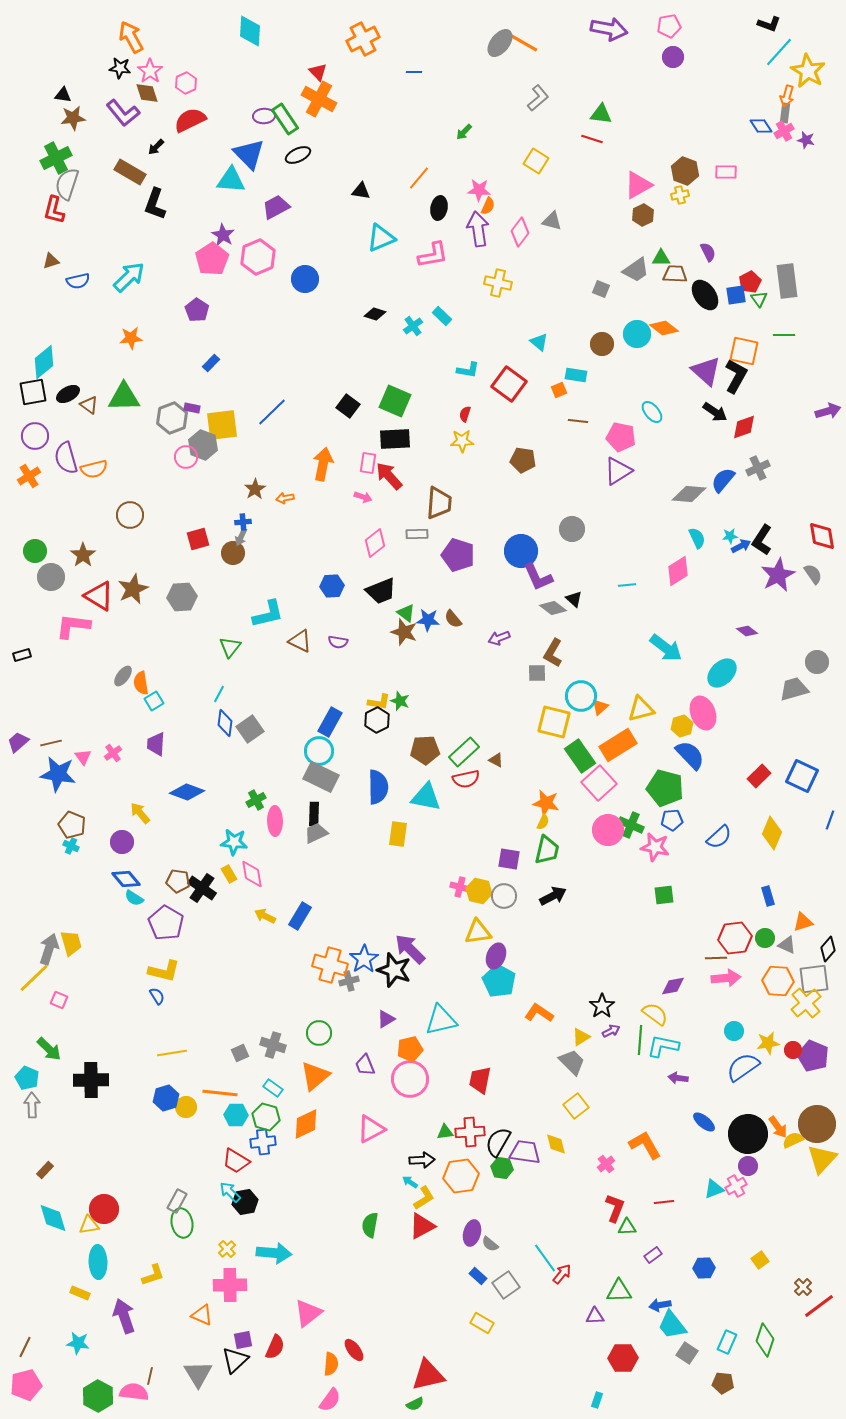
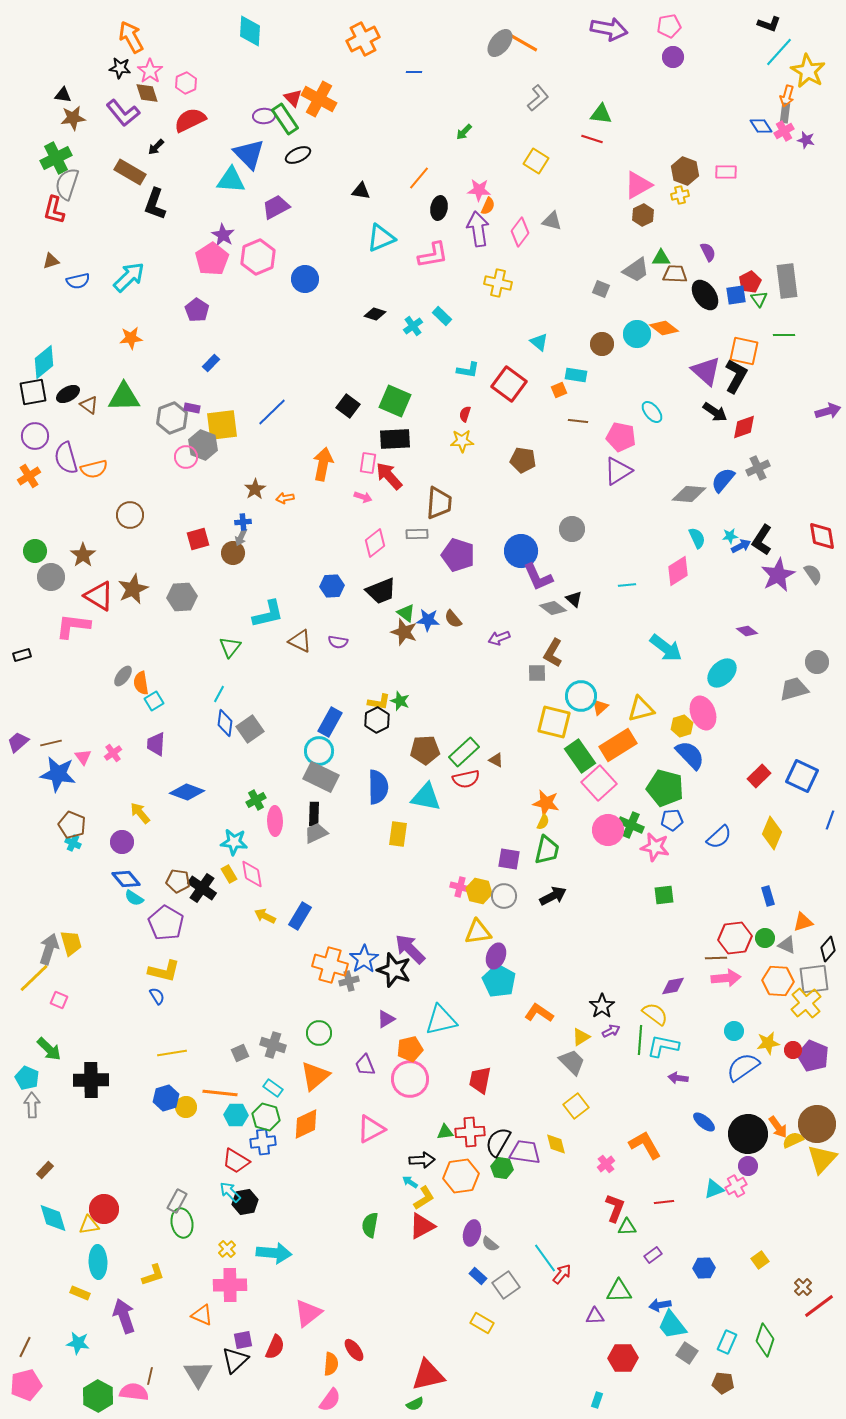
red triangle at (318, 72): moved 25 px left, 26 px down
cyan cross at (71, 846): moved 2 px right, 3 px up
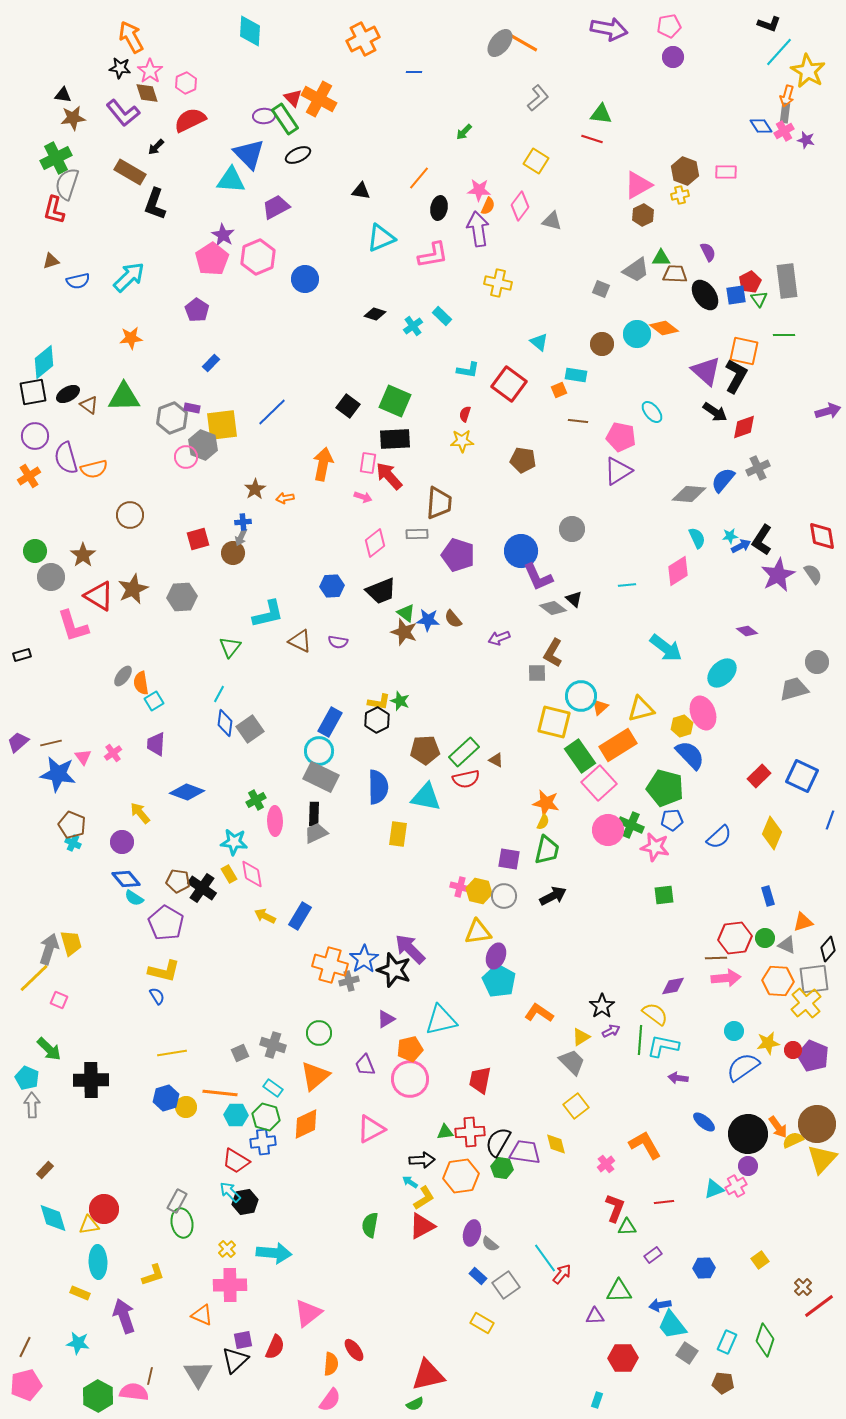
pink diamond at (520, 232): moved 26 px up
pink L-shape at (73, 626): rotated 114 degrees counterclockwise
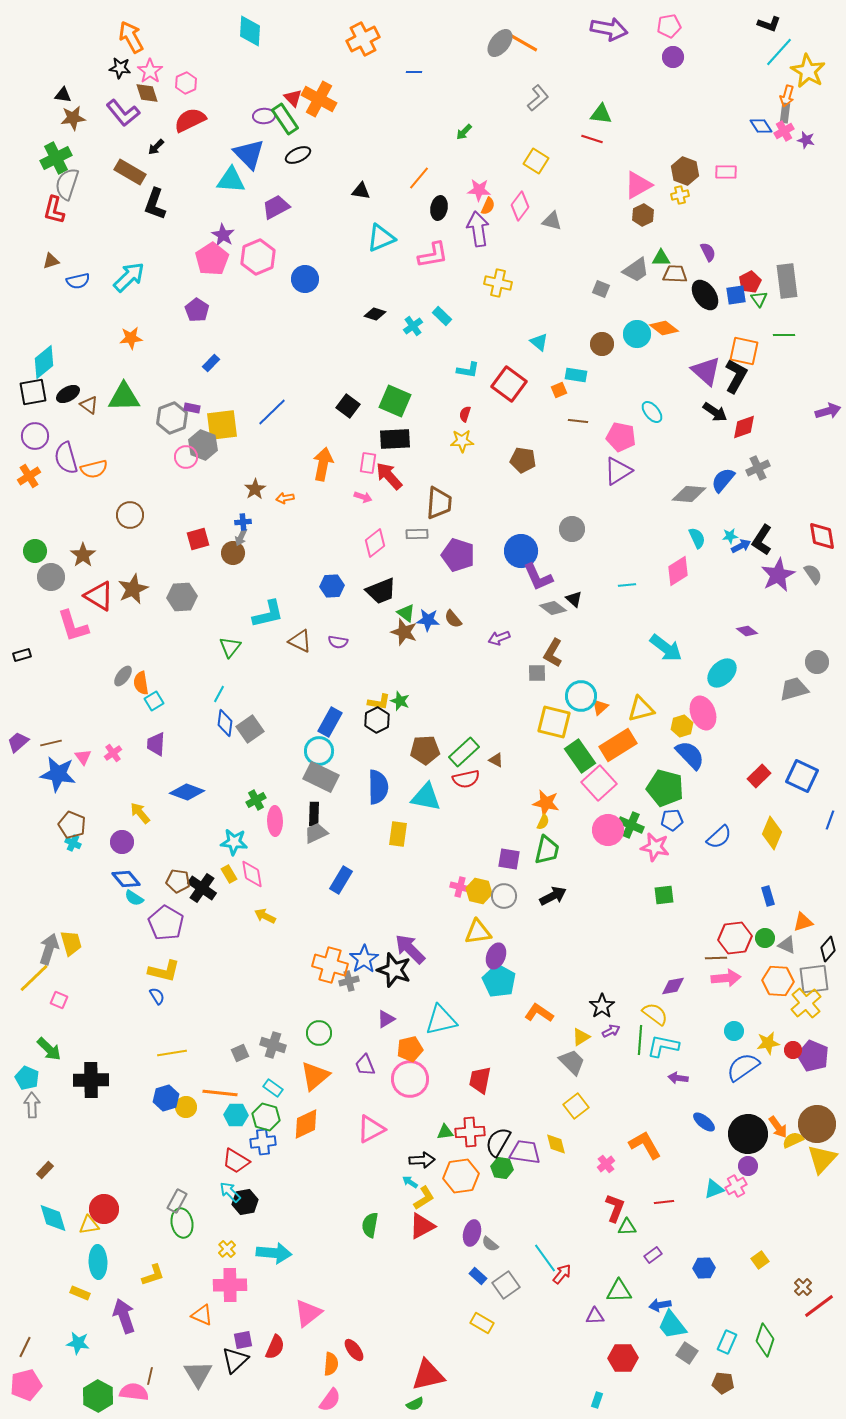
blue rectangle at (300, 916): moved 41 px right, 36 px up
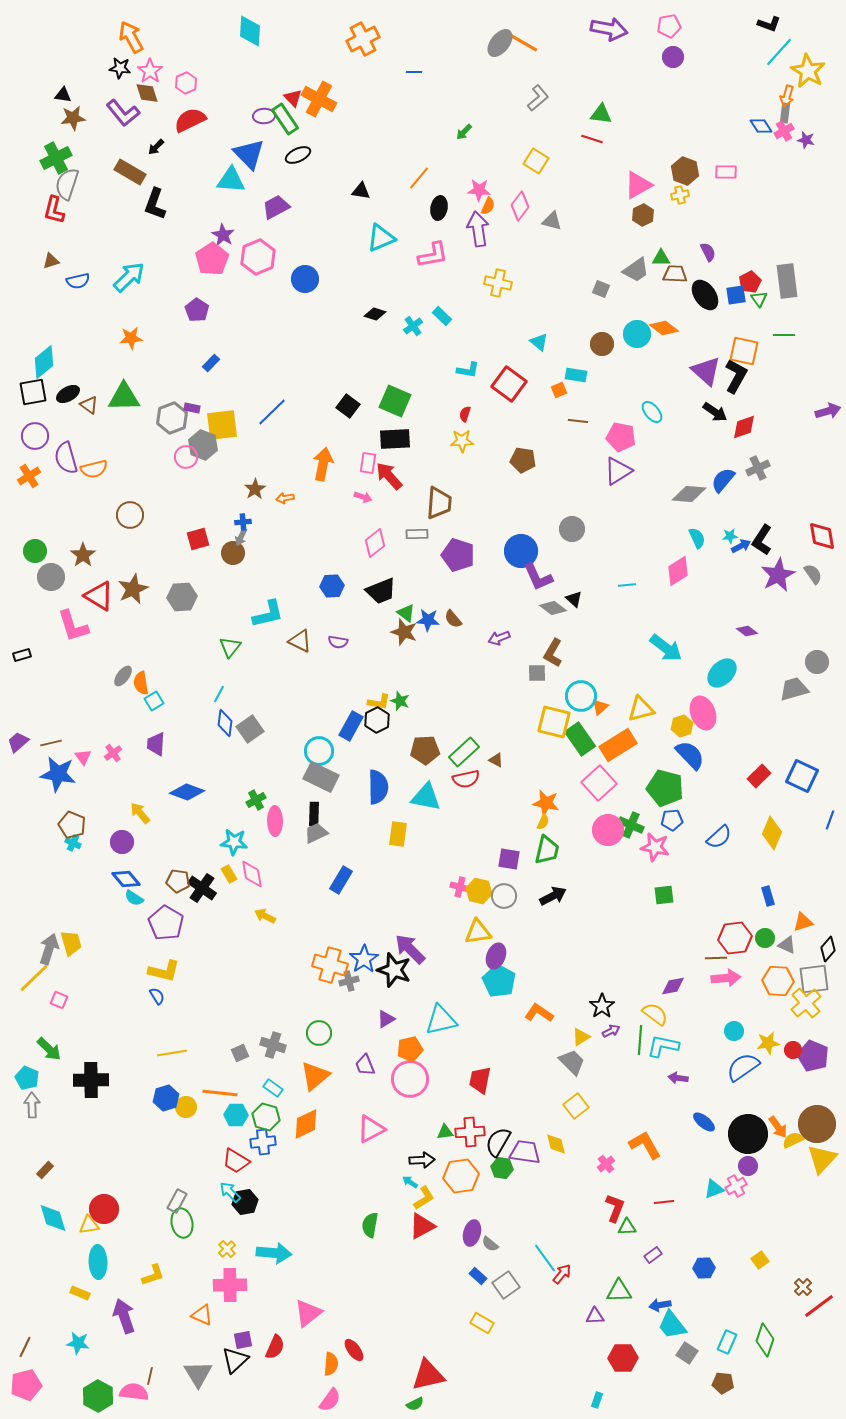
blue rectangle at (330, 722): moved 21 px right, 4 px down
green rectangle at (580, 756): moved 17 px up
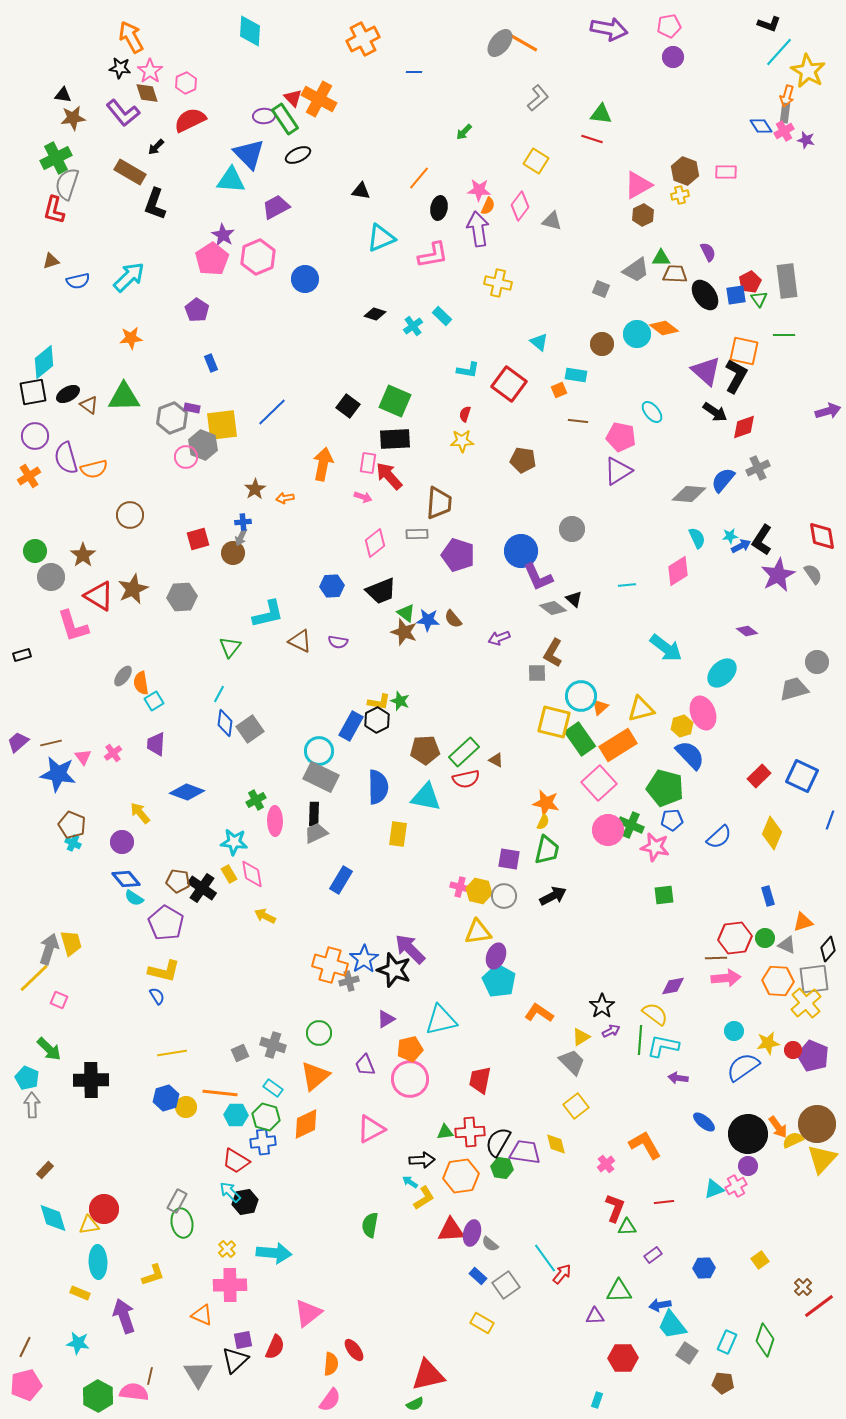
blue rectangle at (211, 363): rotated 66 degrees counterclockwise
red triangle at (422, 1226): moved 29 px right, 4 px down; rotated 24 degrees clockwise
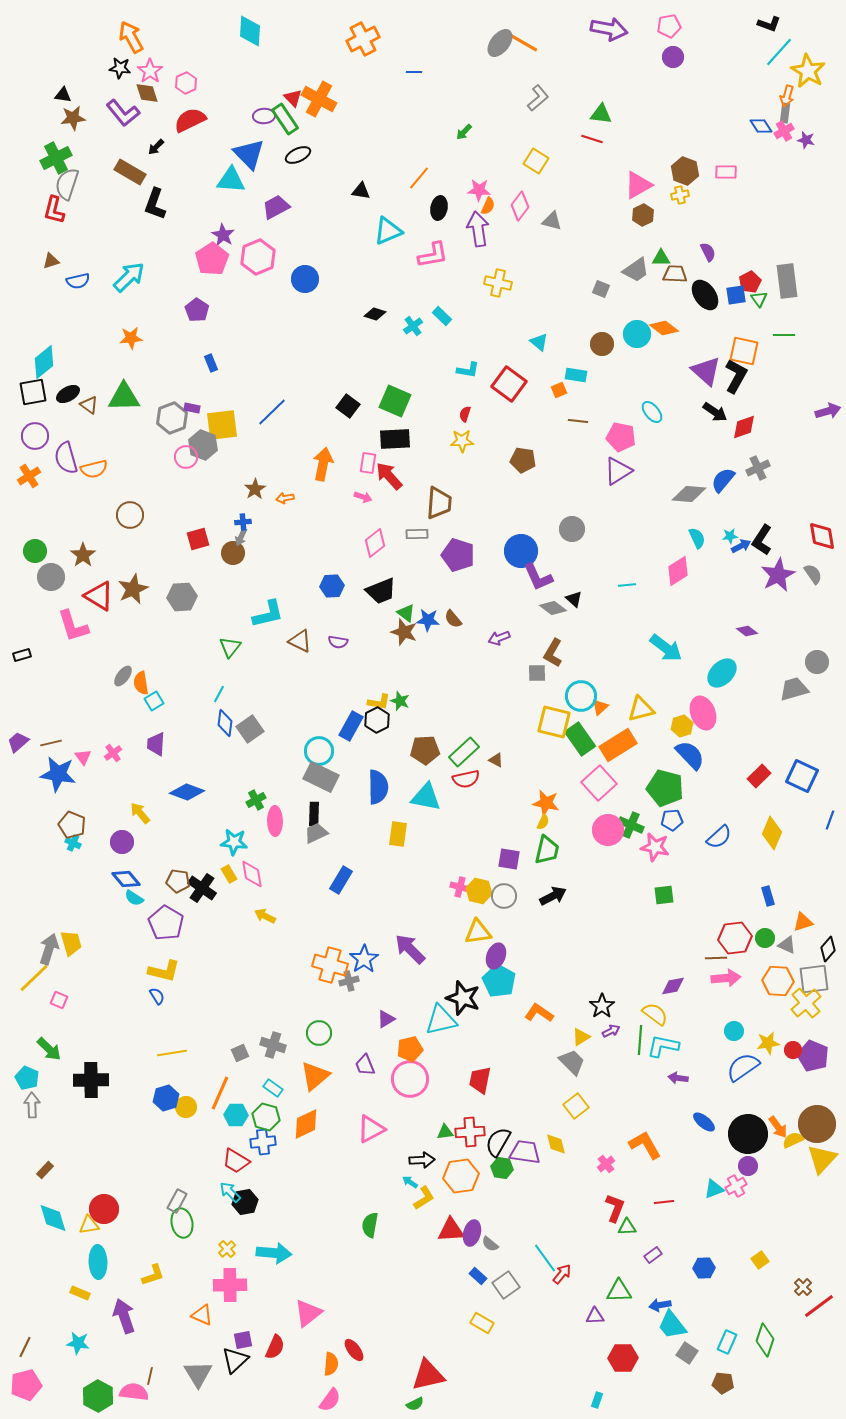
cyan triangle at (381, 238): moved 7 px right, 7 px up
black star at (394, 970): moved 69 px right, 28 px down
orange line at (220, 1093): rotated 72 degrees counterclockwise
